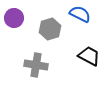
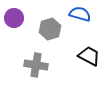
blue semicircle: rotated 10 degrees counterclockwise
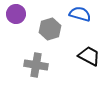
purple circle: moved 2 px right, 4 px up
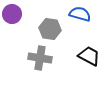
purple circle: moved 4 px left
gray hexagon: rotated 25 degrees clockwise
gray cross: moved 4 px right, 7 px up
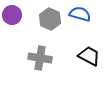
purple circle: moved 1 px down
gray hexagon: moved 10 px up; rotated 15 degrees clockwise
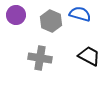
purple circle: moved 4 px right
gray hexagon: moved 1 px right, 2 px down
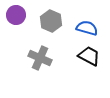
blue semicircle: moved 7 px right, 14 px down
gray cross: rotated 15 degrees clockwise
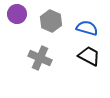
purple circle: moved 1 px right, 1 px up
